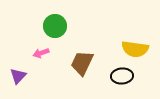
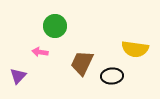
pink arrow: moved 1 px left, 1 px up; rotated 28 degrees clockwise
black ellipse: moved 10 px left
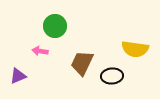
pink arrow: moved 1 px up
purple triangle: rotated 24 degrees clockwise
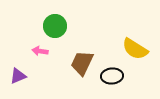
yellow semicircle: rotated 24 degrees clockwise
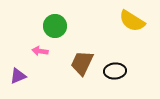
yellow semicircle: moved 3 px left, 28 px up
black ellipse: moved 3 px right, 5 px up
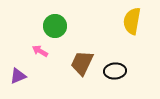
yellow semicircle: rotated 68 degrees clockwise
pink arrow: rotated 21 degrees clockwise
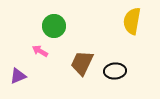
green circle: moved 1 px left
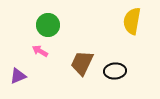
green circle: moved 6 px left, 1 px up
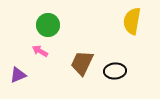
purple triangle: moved 1 px up
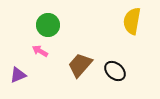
brown trapezoid: moved 2 px left, 2 px down; rotated 16 degrees clockwise
black ellipse: rotated 45 degrees clockwise
